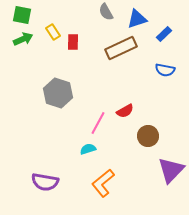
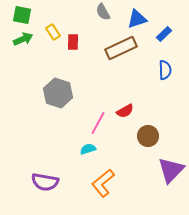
gray semicircle: moved 3 px left
blue semicircle: rotated 102 degrees counterclockwise
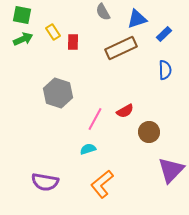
pink line: moved 3 px left, 4 px up
brown circle: moved 1 px right, 4 px up
orange L-shape: moved 1 px left, 1 px down
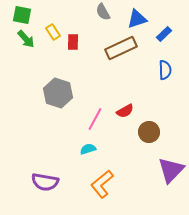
green arrow: moved 3 px right; rotated 72 degrees clockwise
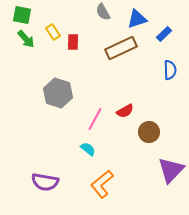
blue semicircle: moved 5 px right
cyan semicircle: rotated 56 degrees clockwise
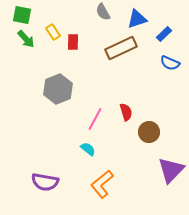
blue semicircle: moved 7 px up; rotated 114 degrees clockwise
gray hexagon: moved 4 px up; rotated 20 degrees clockwise
red semicircle: moved 1 px right, 1 px down; rotated 78 degrees counterclockwise
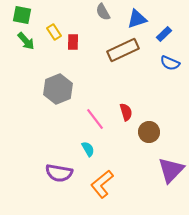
yellow rectangle: moved 1 px right
green arrow: moved 2 px down
brown rectangle: moved 2 px right, 2 px down
pink line: rotated 65 degrees counterclockwise
cyan semicircle: rotated 21 degrees clockwise
purple semicircle: moved 14 px right, 9 px up
